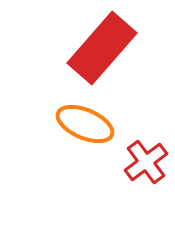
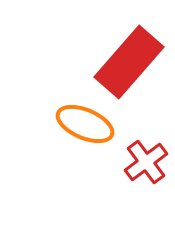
red rectangle: moved 27 px right, 14 px down
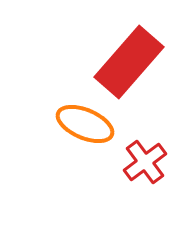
red cross: moved 1 px left
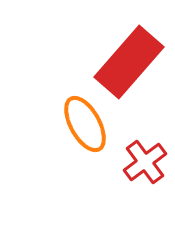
orange ellipse: rotated 38 degrees clockwise
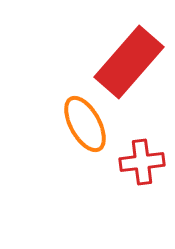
red cross: moved 3 px left; rotated 30 degrees clockwise
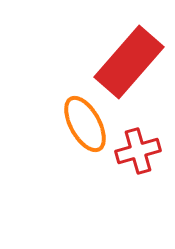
red cross: moved 4 px left, 11 px up; rotated 9 degrees counterclockwise
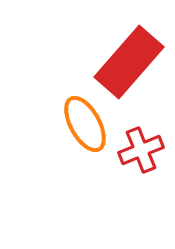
red cross: moved 3 px right, 1 px up; rotated 6 degrees counterclockwise
